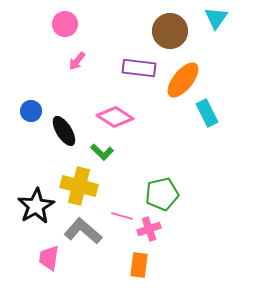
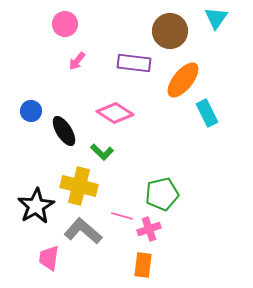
purple rectangle: moved 5 px left, 5 px up
pink diamond: moved 4 px up
orange rectangle: moved 4 px right
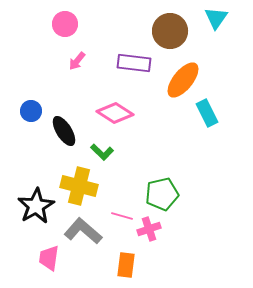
orange rectangle: moved 17 px left
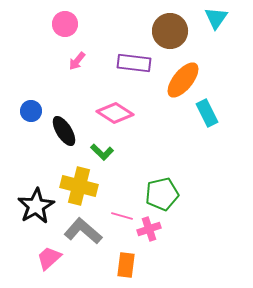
pink trapezoid: rotated 40 degrees clockwise
